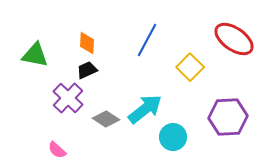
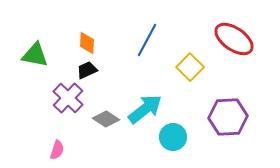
pink semicircle: rotated 114 degrees counterclockwise
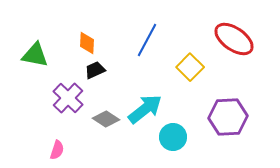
black trapezoid: moved 8 px right
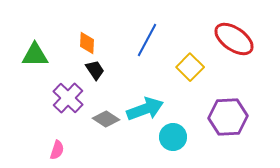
green triangle: rotated 12 degrees counterclockwise
black trapezoid: rotated 80 degrees clockwise
cyan arrow: rotated 18 degrees clockwise
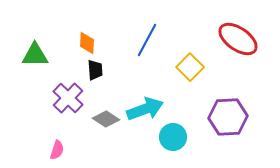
red ellipse: moved 4 px right
black trapezoid: rotated 30 degrees clockwise
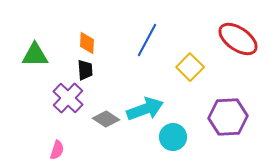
black trapezoid: moved 10 px left
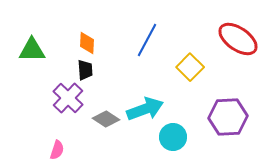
green triangle: moved 3 px left, 5 px up
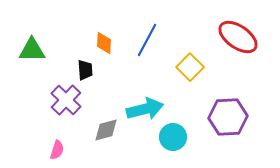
red ellipse: moved 2 px up
orange diamond: moved 17 px right
purple cross: moved 2 px left, 2 px down
cyan arrow: rotated 6 degrees clockwise
gray diamond: moved 11 px down; rotated 48 degrees counterclockwise
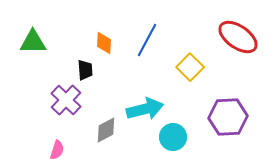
green triangle: moved 1 px right, 8 px up
gray diamond: rotated 12 degrees counterclockwise
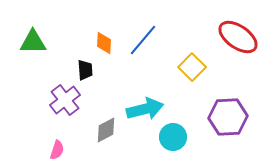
blue line: moved 4 px left; rotated 12 degrees clockwise
yellow square: moved 2 px right
purple cross: moved 1 px left; rotated 8 degrees clockwise
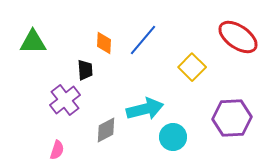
purple hexagon: moved 4 px right, 1 px down
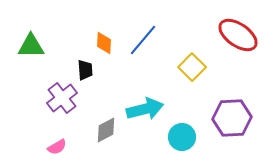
red ellipse: moved 2 px up
green triangle: moved 2 px left, 4 px down
purple cross: moved 3 px left, 2 px up
cyan circle: moved 9 px right
pink semicircle: moved 3 px up; rotated 42 degrees clockwise
